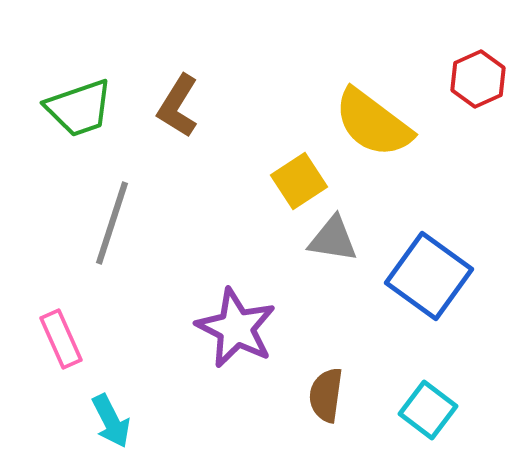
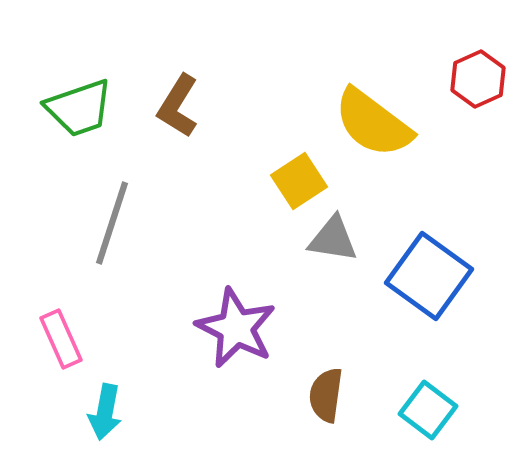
cyan arrow: moved 6 px left, 9 px up; rotated 38 degrees clockwise
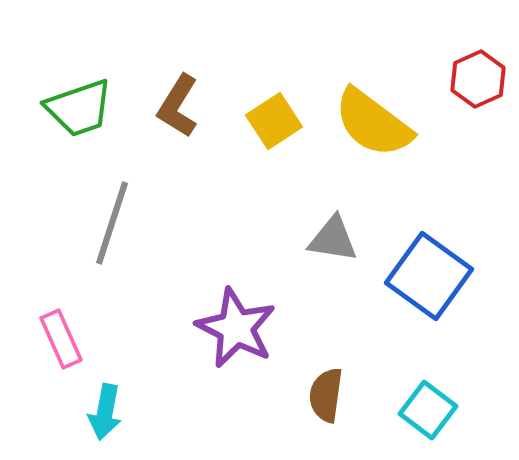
yellow square: moved 25 px left, 60 px up
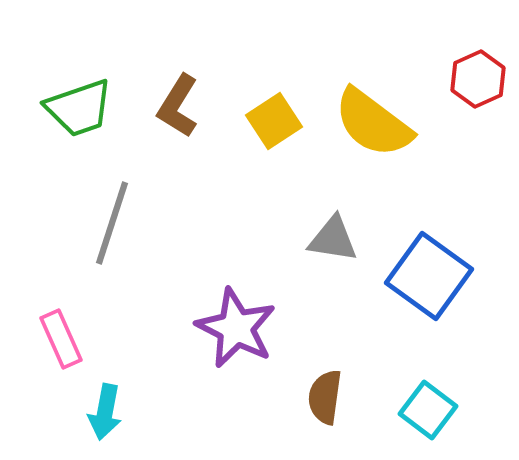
brown semicircle: moved 1 px left, 2 px down
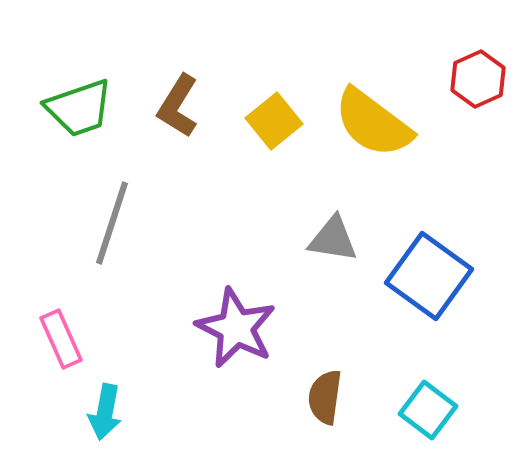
yellow square: rotated 6 degrees counterclockwise
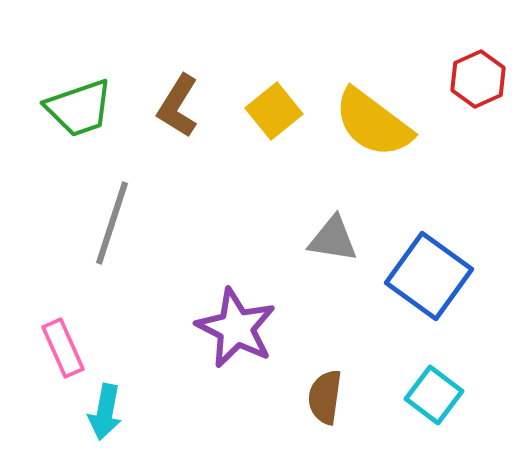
yellow square: moved 10 px up
pink rectangle: moved 2 px right, 9 px down
cyan square: moved 6 px right, 15 px up
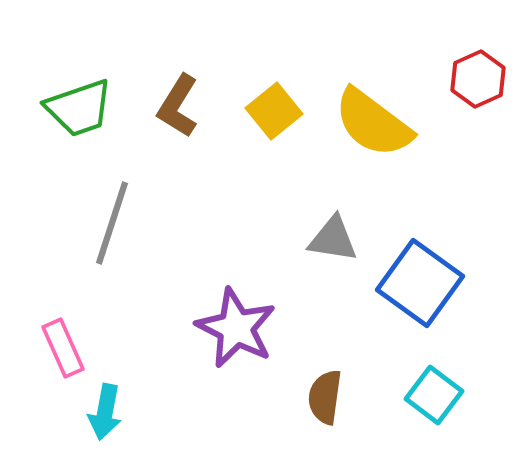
blue square: moved 9 px left, 7 px down
